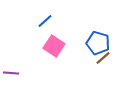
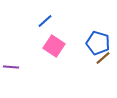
purple line: moved 6 px up
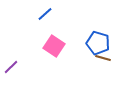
blue line: moved 7 px up
brown line: rotated 56 degrees clockwise
purple line: rotated 49 degrees counterclockwise
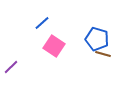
blue line: moved 3 px left, 9 px down
blue pentagon: moved 1 px left, 4 px up
brown line: moved 4 px up
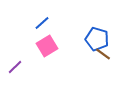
pink square: moved 7 px left; rotated 25 degrees clockwise
brown line: rotated 21 degrees clockwise
purple line: moved 4 px right
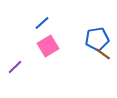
blue pentagon: rotated 25 degrees counterclockwise
pink square: moved 1 px right
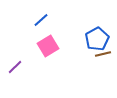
blue line: moved 1 px left, 3 px up
blue pentagon: rotated 20 degrees counterclockwise
brown line: rotated 49 degrees counterclockwise
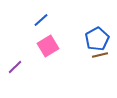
brown line: moved 3 px left, 1 px down
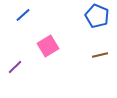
blue line: moved 18 px left, 5 px up
blue pentagon: moved 23 px up; rotated 20 degrees counterclockwise
